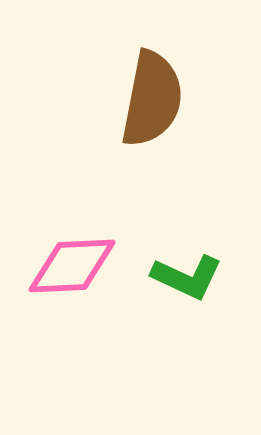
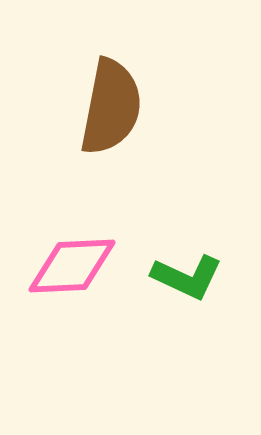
brown semicircle: moved 41 px left, 8 px down
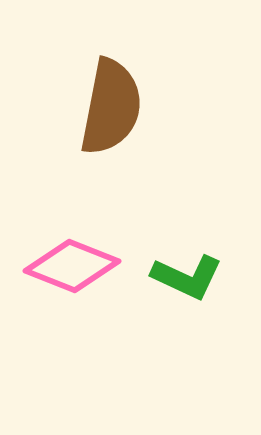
pink diamond: rotated 24 degrees clockwise
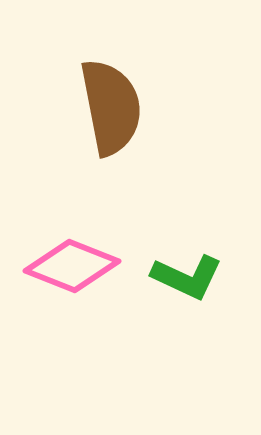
brown semicircle: rotated 22 degrees counterclockwise
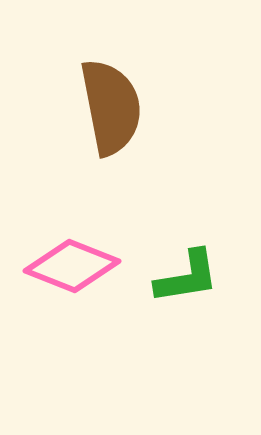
green L-shape: rotated 34 degrees counterclockwise
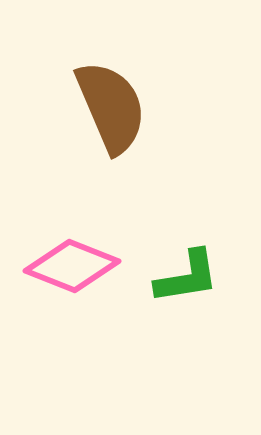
brown semicircle: rotated 12 degrees counterclockwise
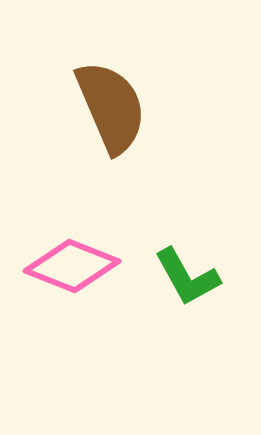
green L-shape: rotated 70 degrees clockwise
